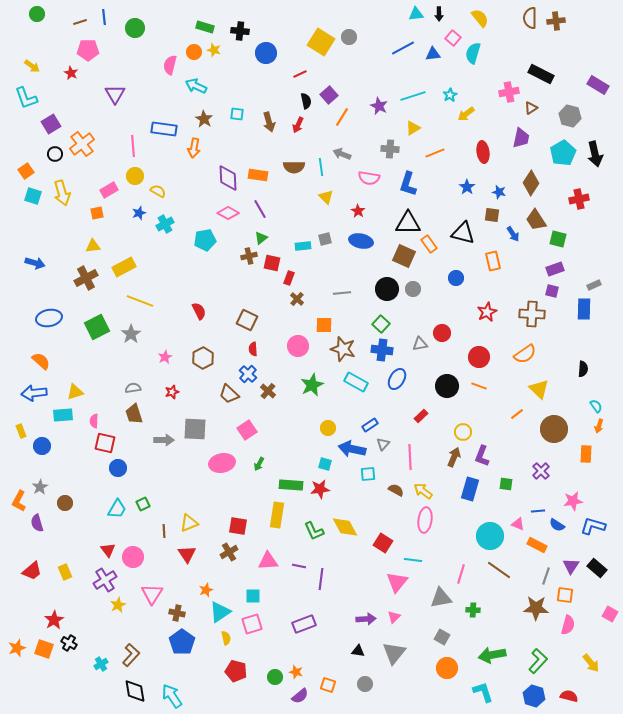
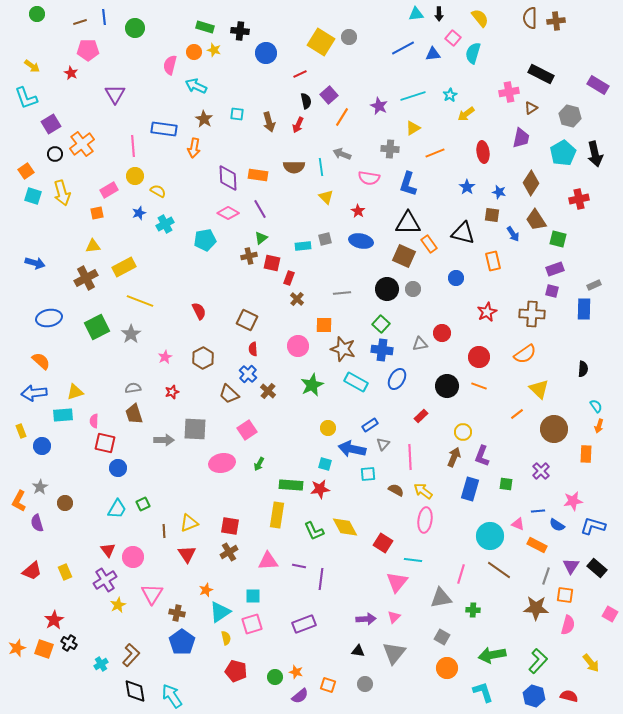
red square at (238, 526): moved 8 px left
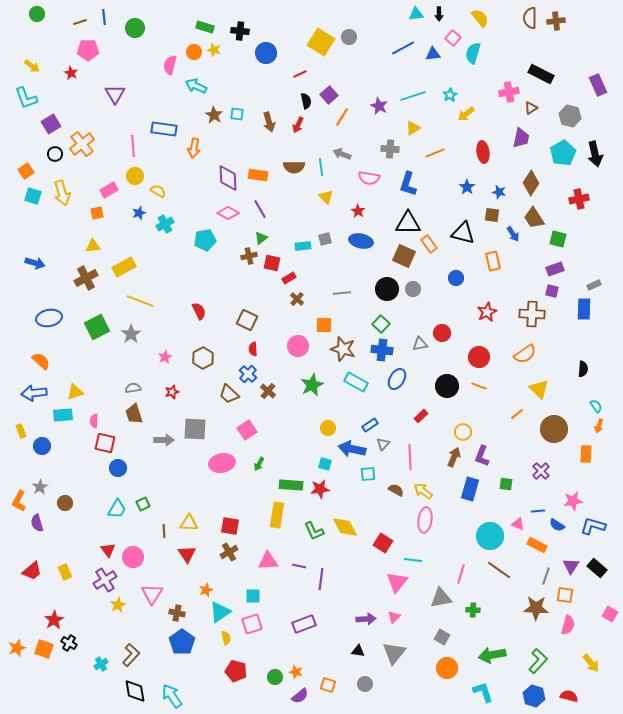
purple rectangle at (598, 85): rotated 35 degrees clockwise
brown star at (204, 119): moved 10 px right, 4 px up
brown trapezoid at (536, 220): moved 2 px left, 2 px up
red rectangle at (289, 278): rotated 40 degrees clockwise
yellow triangle at (189, 523): rotated 24 degrees clockwise
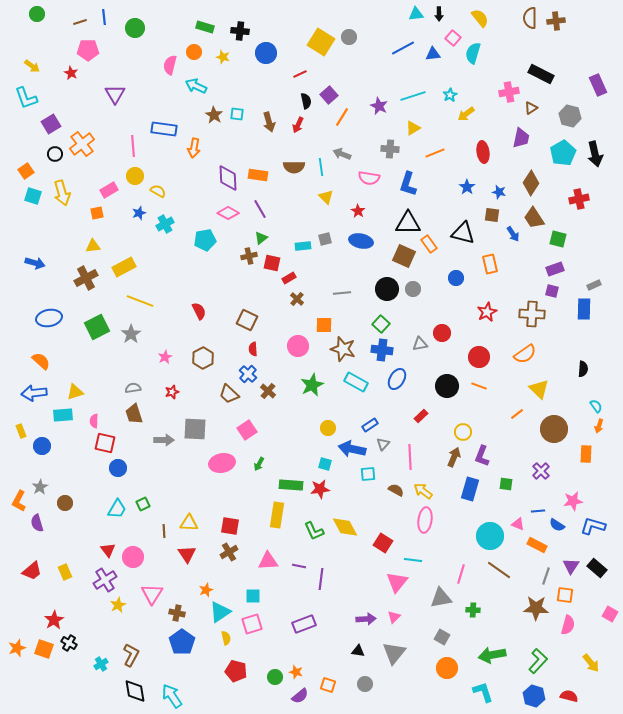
yellow star at (214, 50): moved 9 px right, 7 px down
orange rectangle at (493, 261): moved 3 px left, 3 px down
brown L-shape at (131, 655): rotated 15 degrees counterclockwise
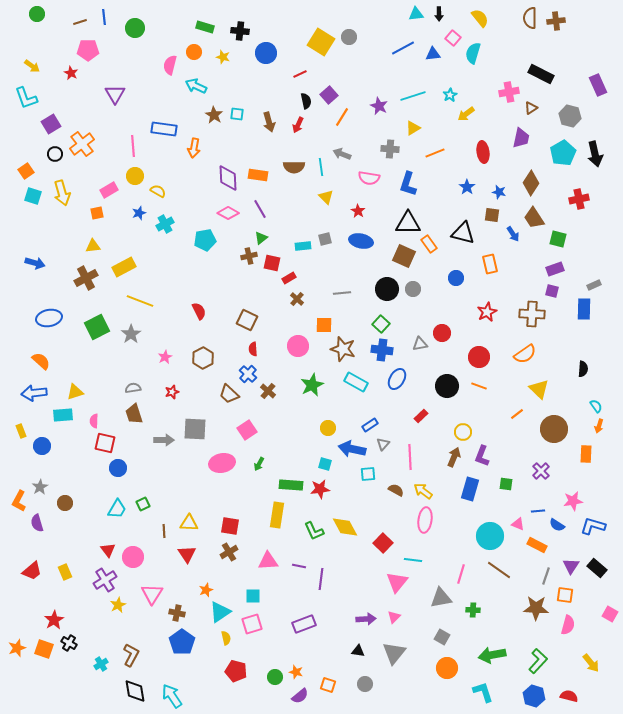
red square at (383, 543): rotated 12 degrees clockwise
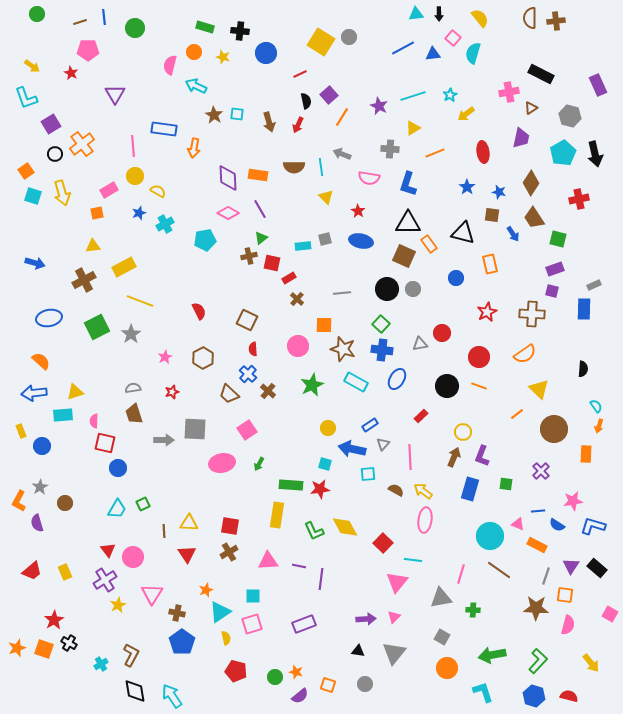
brown cross at (86, 278): moved 2 px left, 2 px down
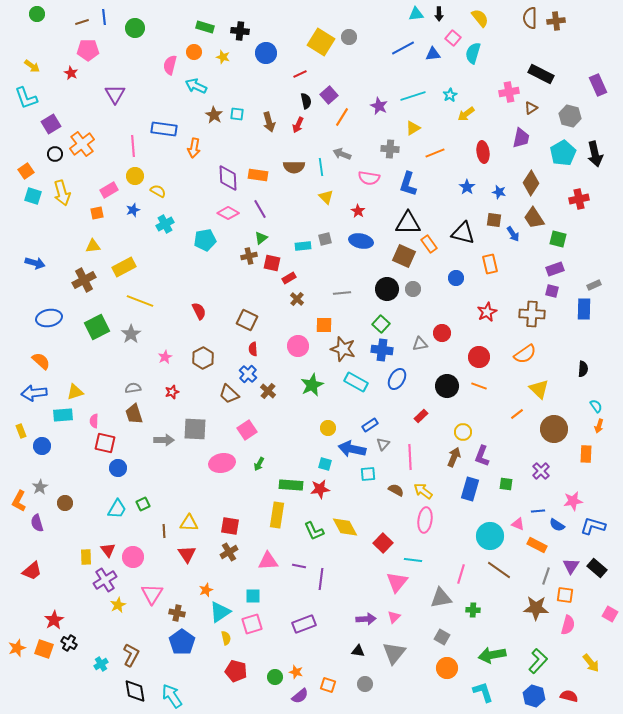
brown line at (80, 22): moved 2 px right
blue star at (139, 213): moved 6 px left, 3 px up
brown square at (492, 215): moved 2 px right, 5 px down
yellow rectangle at (65, 572): moved 21 px right, 15 px up; rotated 21 degrees clockwise
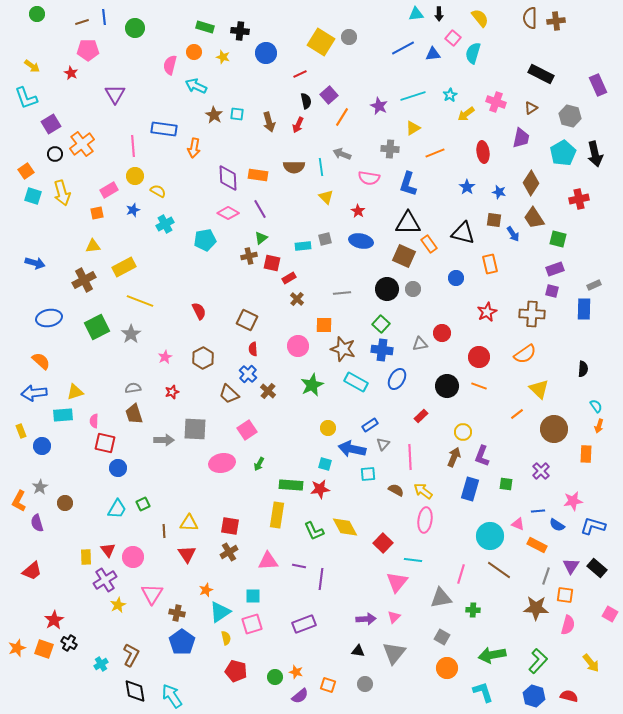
pink cross at (509, 92): moved 13 px left, 10 px down; rotated 30 degrees clockwise
